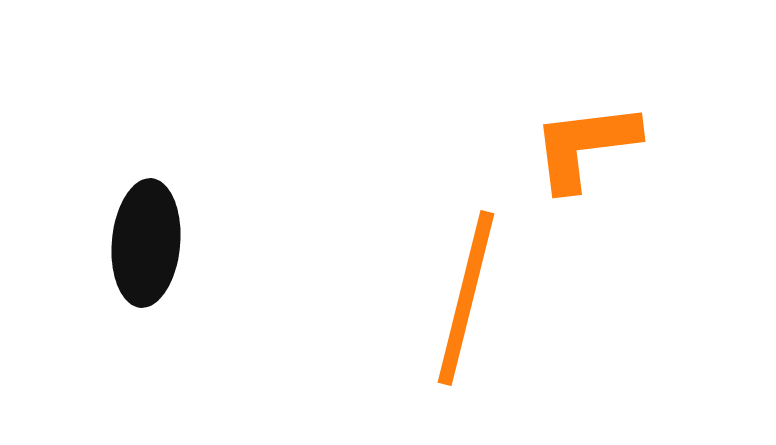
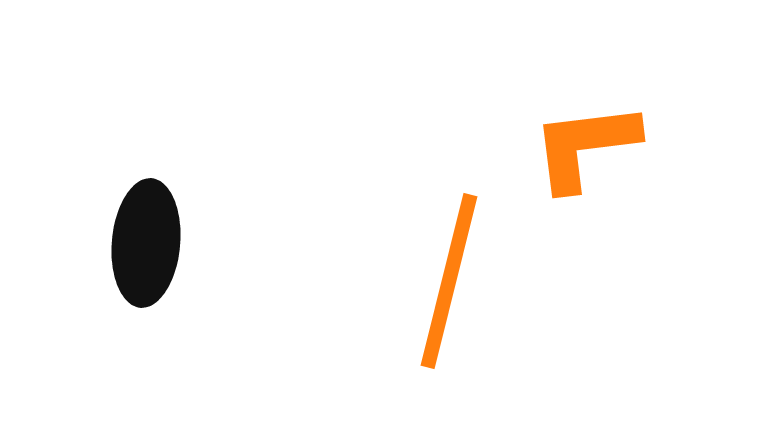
orange line: moved 17 px left, 17 px up
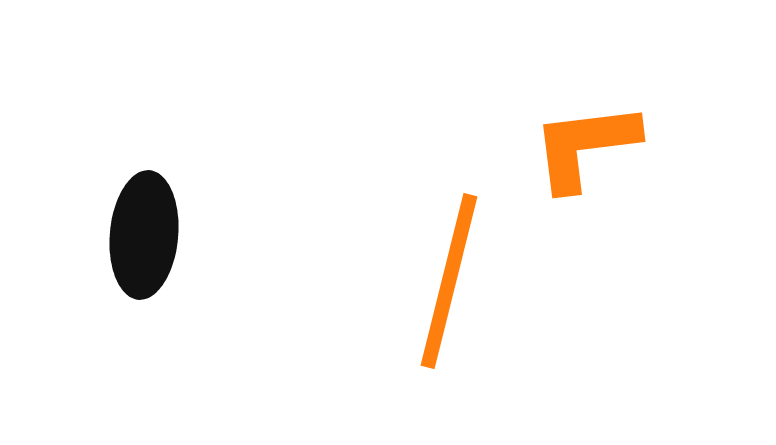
black ellipse: moved 2 px left, 8 px up
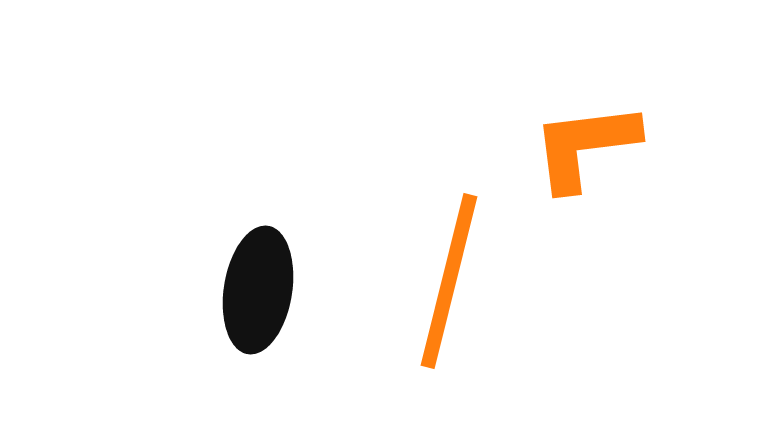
black ellipse: moved 114 px right, 55 px down; rotated 4 degrees clockwise
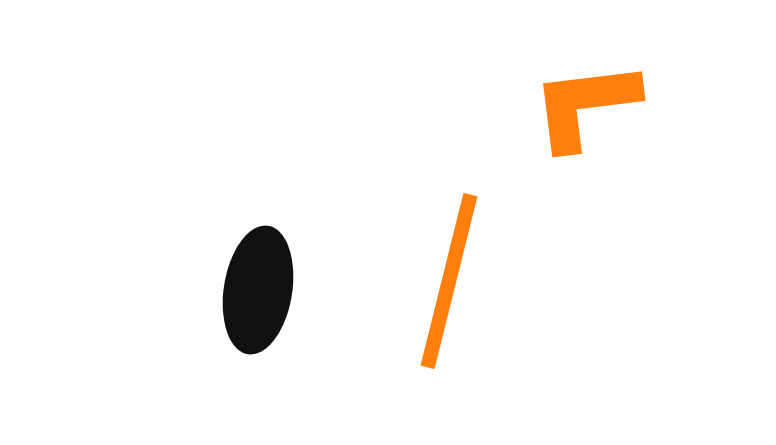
orange L-shape: moved 41 px up
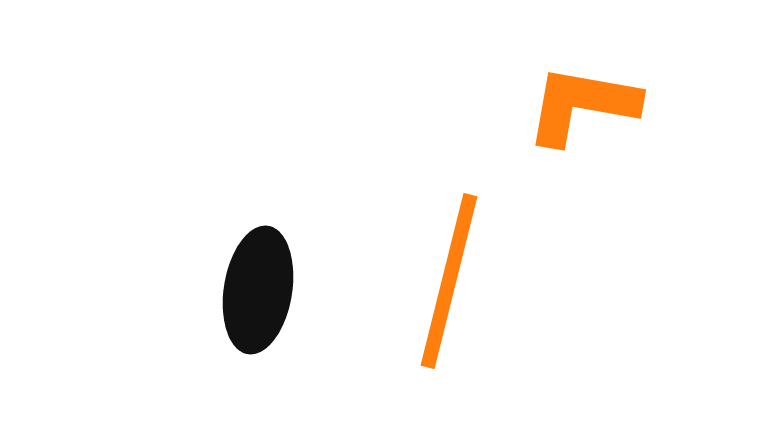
orange L-shape: moved 3 px left; rotated 17 degrees clockwise
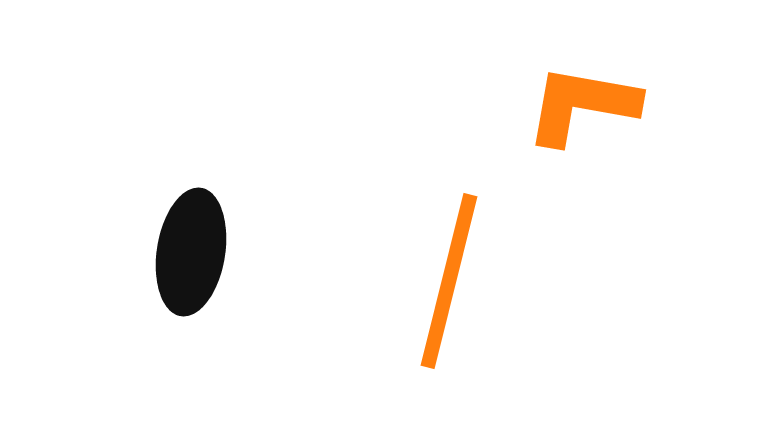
black ellipse: moved 67 px left, 38 px up
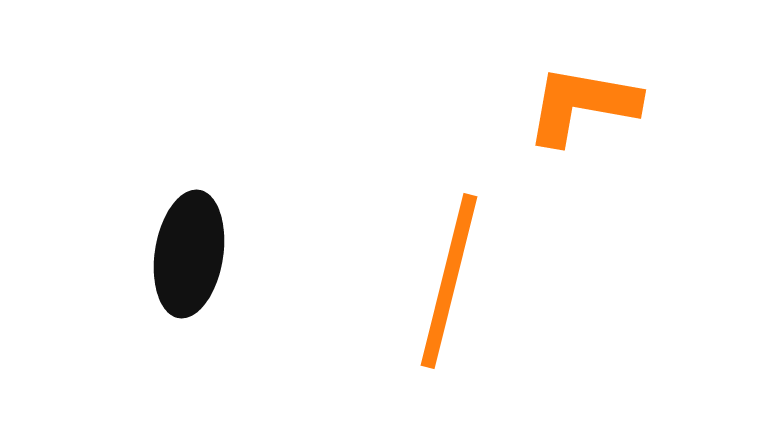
black ellipse: moved 2 px left, 2 px down
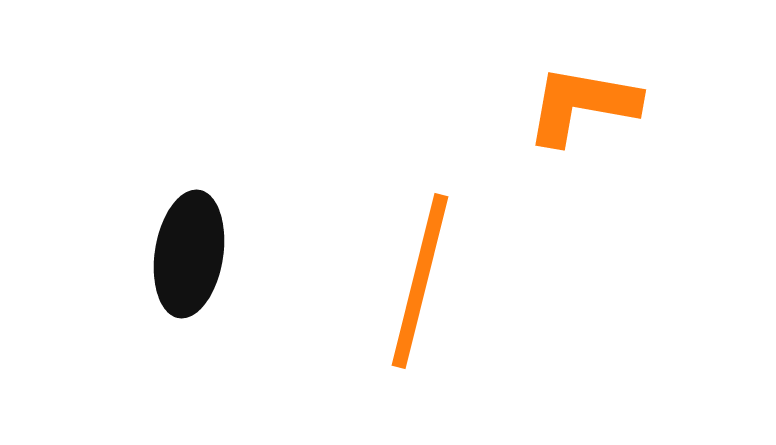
orange line: moved 29 px left
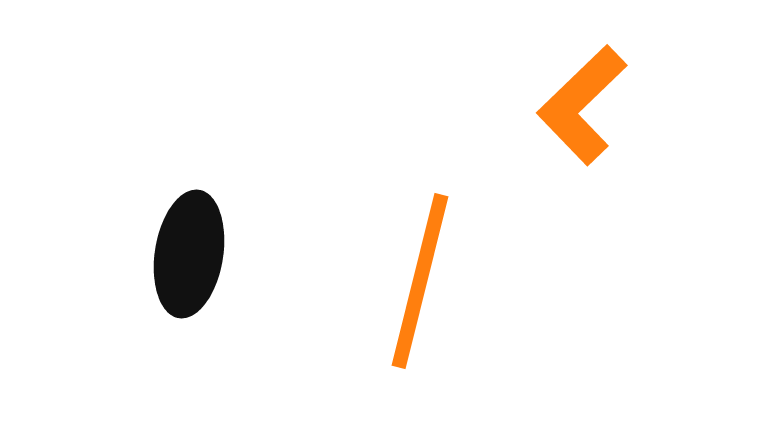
orange L-shape: rotated 54 degrees counterclockwise
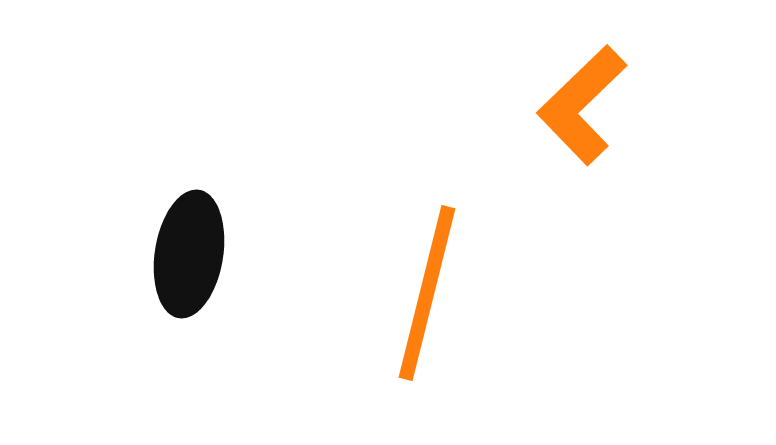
orange line: moved 7 px right, 12 px down
